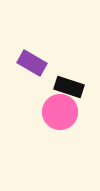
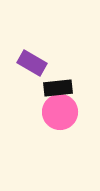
black rectangle: moved 11 px left, 1 px down; rotated 24 degrees counterclockwise
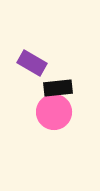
pink circle: moved 6 px left
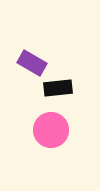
pink circle: moved 3 px left, 18 px down
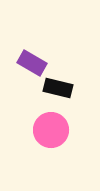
black rectangle: rotated 20 degrees clockwise
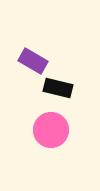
purple rectangle: moved 1 px right, 2 px up
